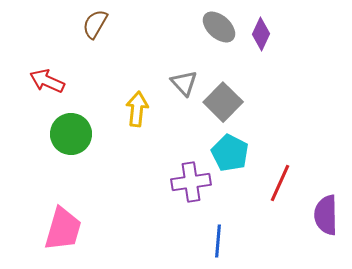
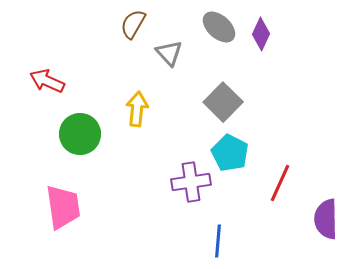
brown semicircle: moved 38 px right
gray triangle: moved 15 px left, 30 px up
green circle: moved 9 px right
purple semicircle: moved 4 px down
pink trapezoid: moved 22 px up; rotated 24 degrees counterclockwise
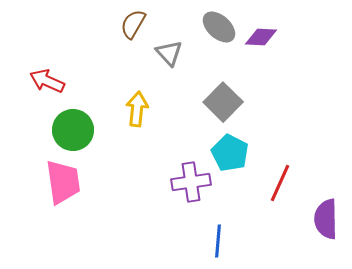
purple diamond: moved 3 px down; rotated 68 degrees clockwise
green circle: moved 7 px left, 4 px up
pink trapezoid: moved 25 px up
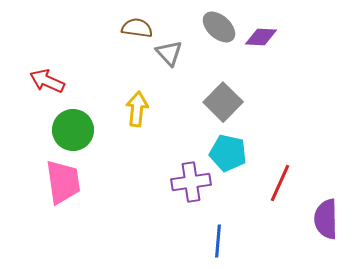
brown semicircle: moved 4 px right, 4 px down; rotated 68 degrees clockwise
cyan pentagon: moved 2 px left; rotated 15 degrees counterclockwise
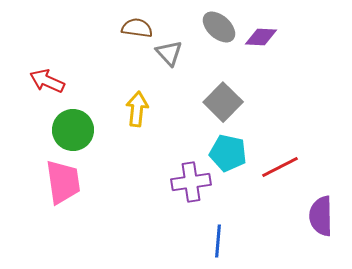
red line: moved 16 px up; rotated 39 degrees clockwise
purple semicircle: moved 5 px left, 3 px up
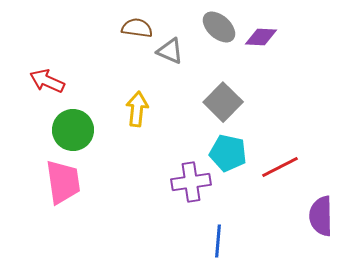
gray triangle: moved 1 px right, 2 px up; rotated 24 degrees counterclockwise
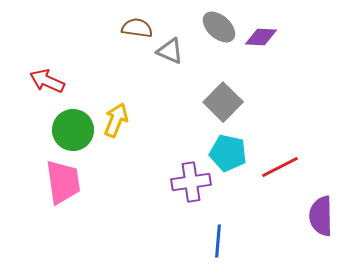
yellow arrow: moved 21 px left, 11 px down; rotated 16 degrees clockwise
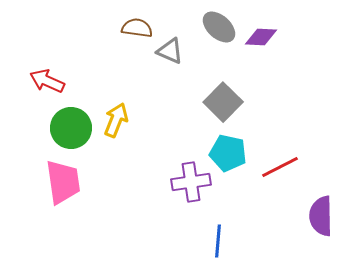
green circle: moved 2 px left, 2 px up
